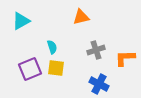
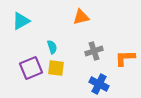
gray cross: moved 2 px left, 1 px down
purple square: moved 1 px right, 1 px up
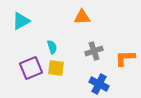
orange triangle: moved 1 px right; rotated 12 degrees clockwise
